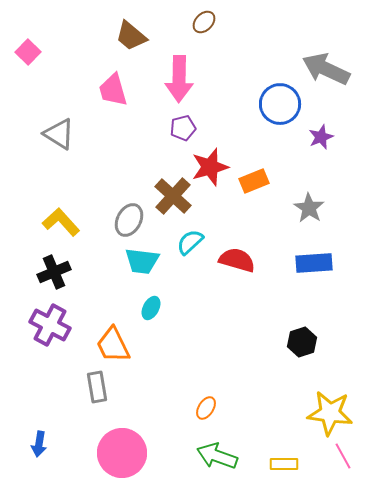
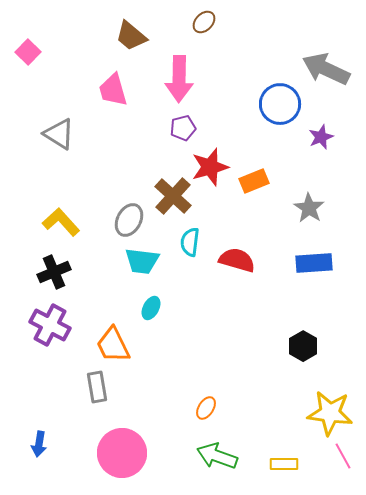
cyan semicircle: rotated 40 degrees counterclockwise
black hexagon: moved 1 px right, 4 px down; rotated 12 degrees counterclockwise
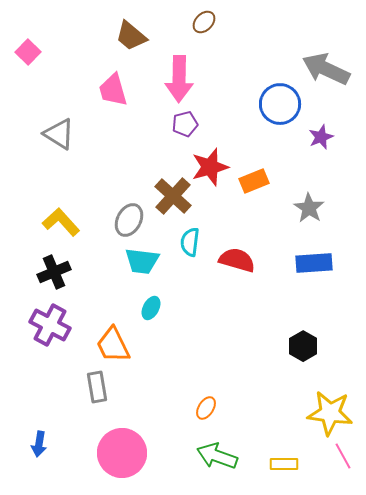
purple pentagon: moved 2 px right, 4 px up
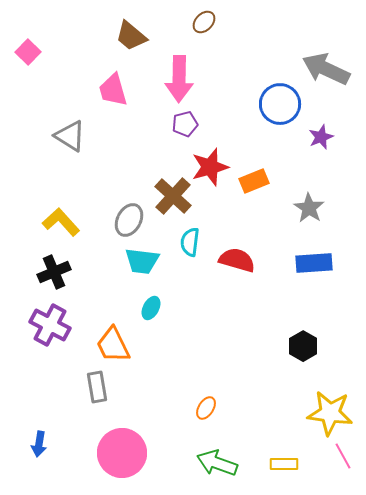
gray triangle: moved 11 px right, 2 px down
green arrow: moved 7 px down
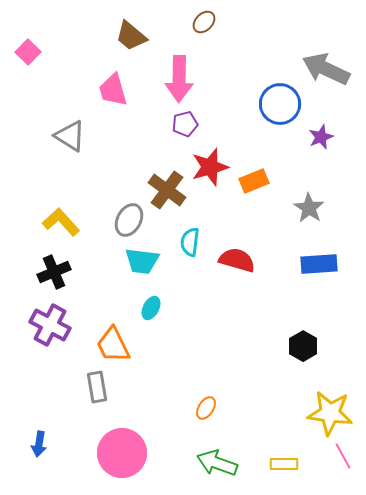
brown cross: moved 6 px left, 6 px up; rotated 6 degrees counterclockwise
blue rectangle: moved 5 px right, 1 px down
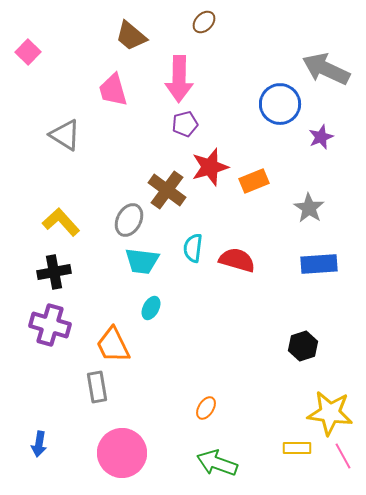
gray triangle: moved 5 px left, 1 px up
cyan semicircle: moved 3 px right, 6 px down
black cross: rotated 12 degrees clockwise
purple cross: rotated 12 degrees counterclockwise
black hexagon: rotated 12 degrees clockwise
yellow rectangle: moved 13 px right, 16 px up
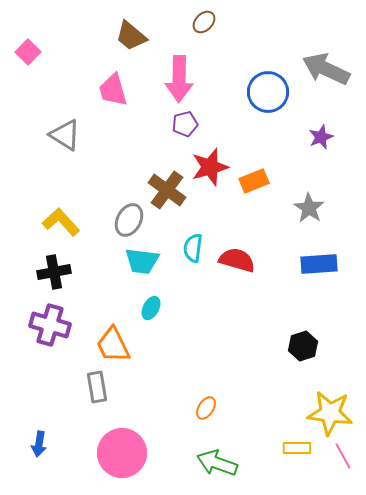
blue circle: moved 12 px left, 12 px up
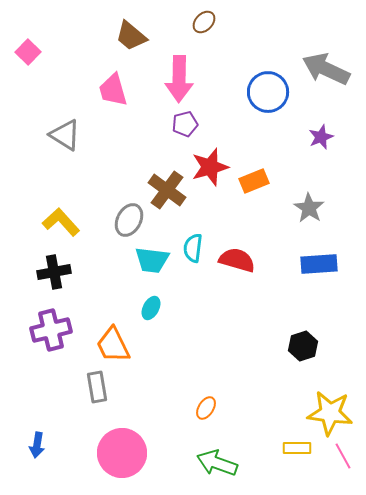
cyan trapezoid: moved 10 px right, 1 px up
purple cross: moved 1 px right, 5 px down; rotated 30 degrees counterclockwise
blue arrow: moved 2 px left, 1 px down
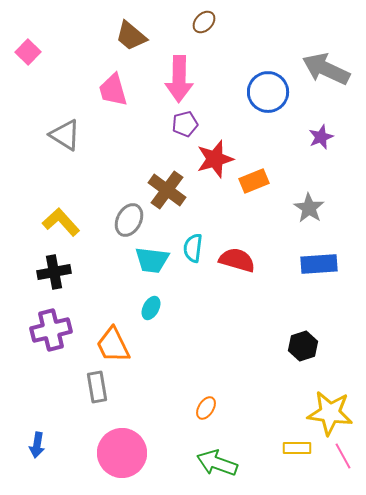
red star: moved 5 px right, 8 px up
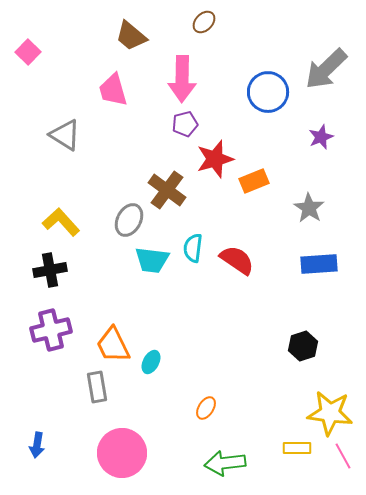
gray arrow: rotated 69 degrees counterclockwise
pink arrow: moved 3 px right
red semicircle: rotated 18 degrees clockwise
black cross: moved 4 px left, 2 px up
cyan ellipse: moved 54 px down
green arrow: moved 8 px right; rotated 27 degrees counterclockwise
